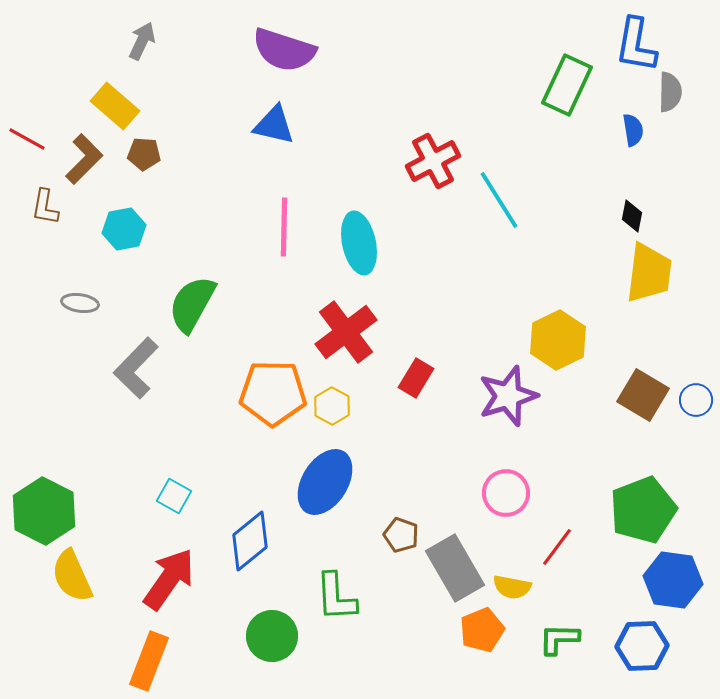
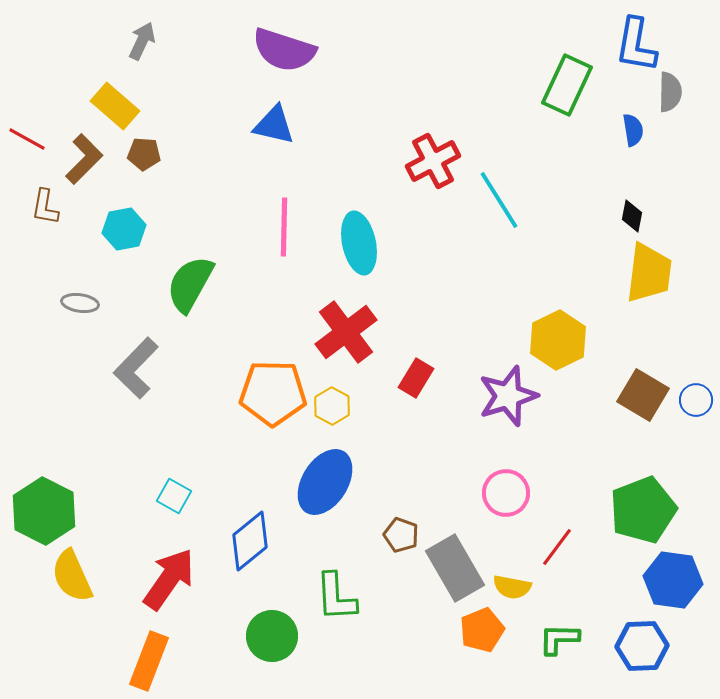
green semicircle at (192, 304): moved 2 px left, 20 px up
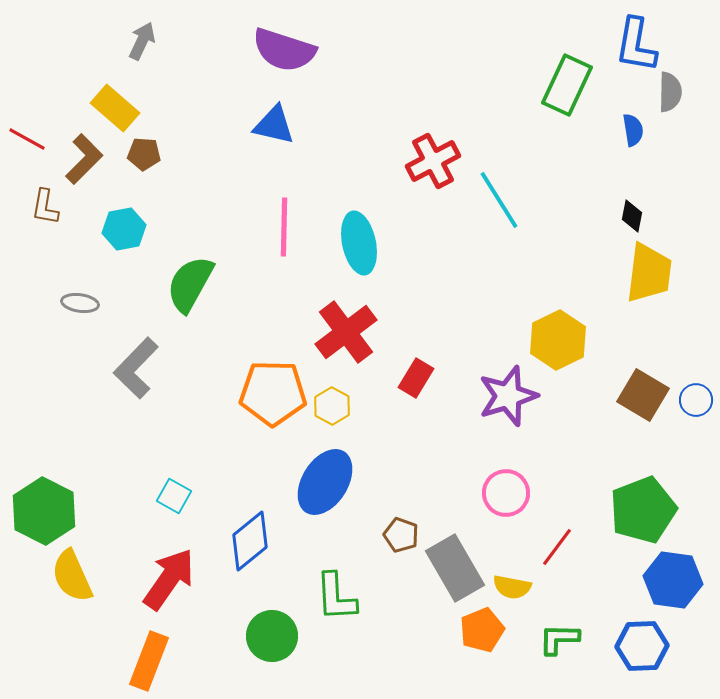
yellow rectangle at (115, 106): moved 2 px down
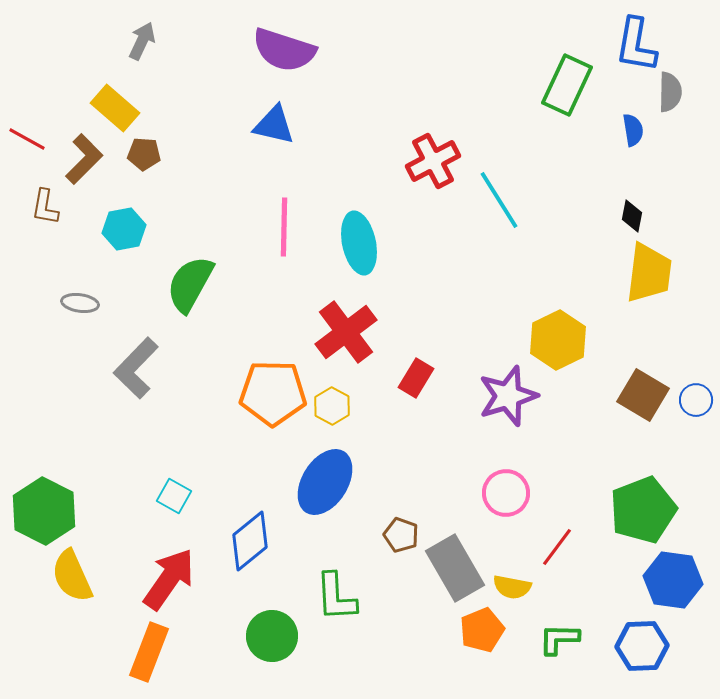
orange rectangle at (149, 661): moved 9 px up
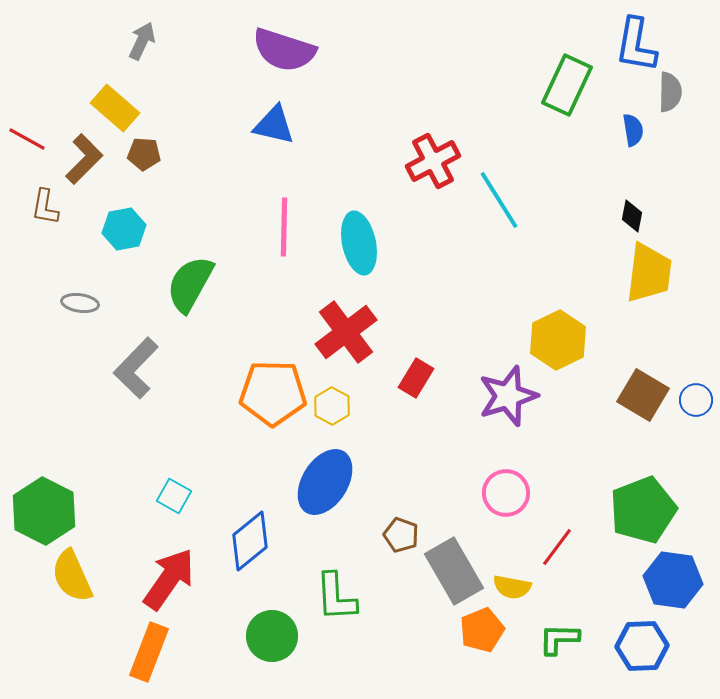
gray rectangle at (455, 568): moved 1 px left, 3 px down
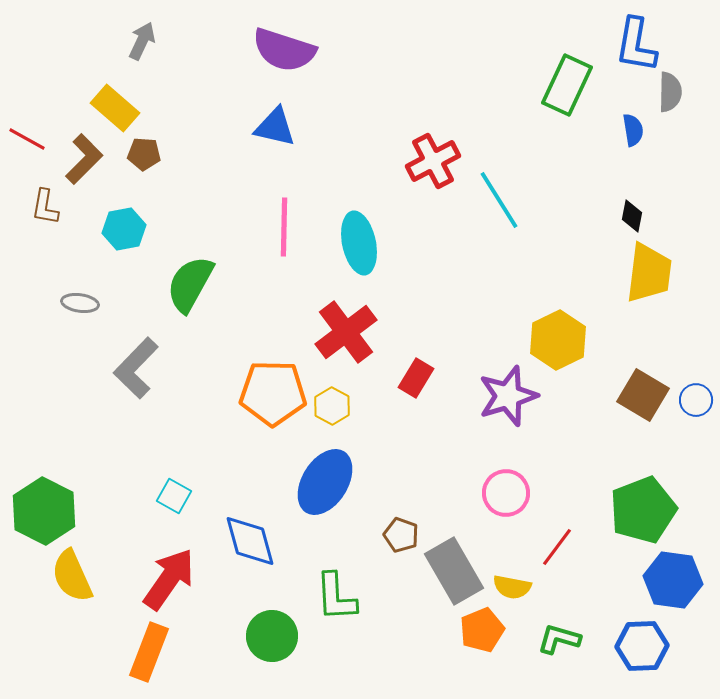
blue triangle at (274, 125): moved 1 px right, 2 px down
blue diamond at (250, 541): rotated 66 degrees counterclockwise
green L-shape at (559, 639): rotated 15 degrees clockwise
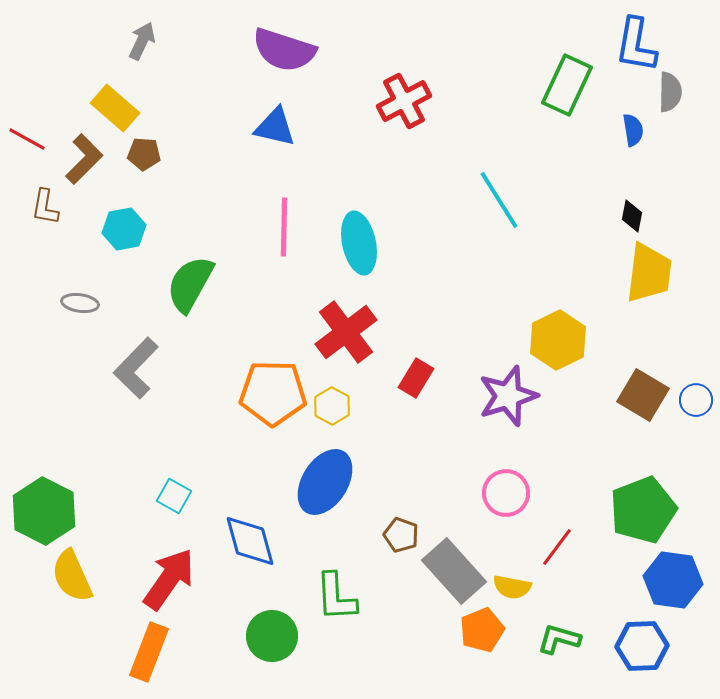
red cross at (433, 161): moved 29 px left, 60 px up
gray rectangle at (454, 571): rotated 12 degrees counterclockwise
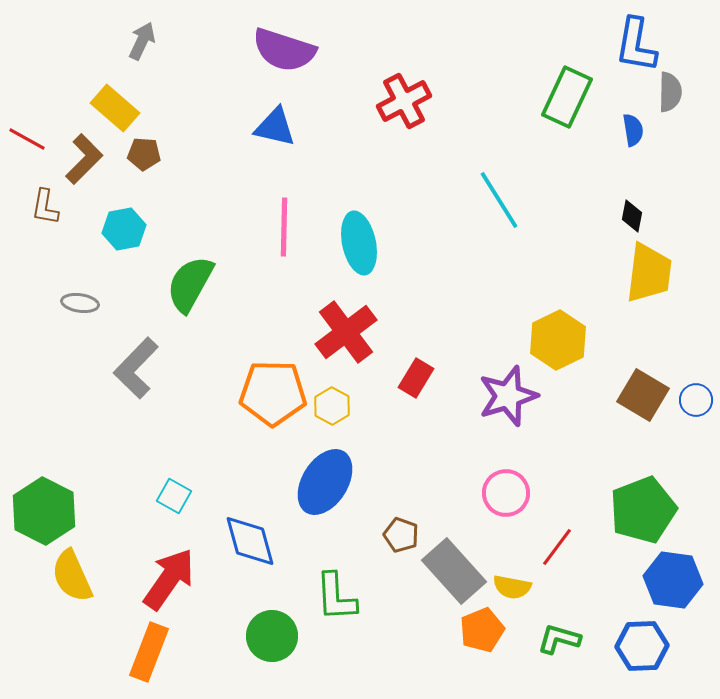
green rectangle at (567, 85): moved 12 px down
